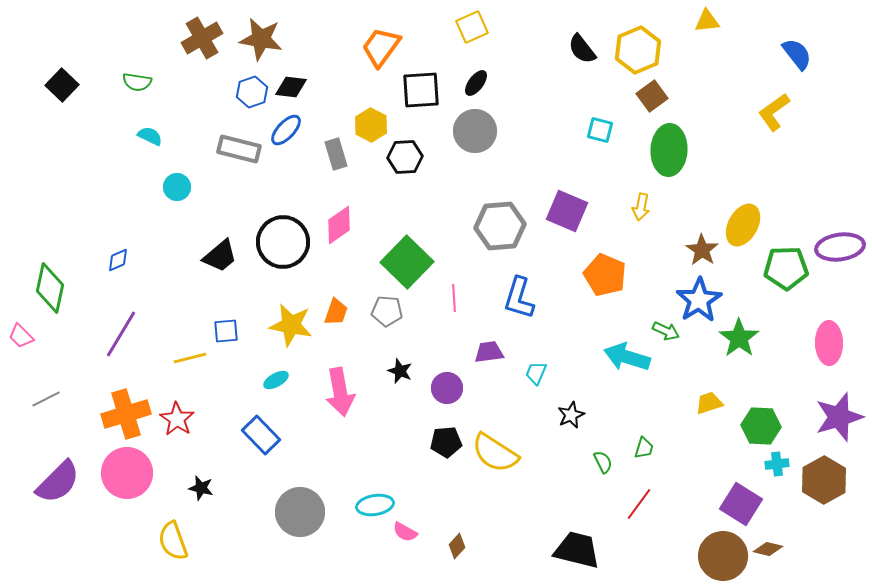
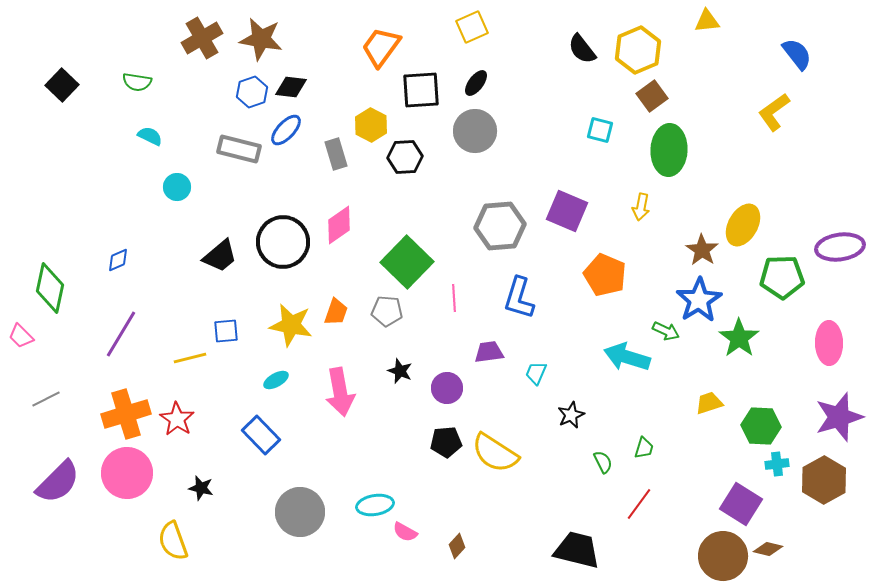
green pentagon at (786, 268): moved 4 px left, 9 px down
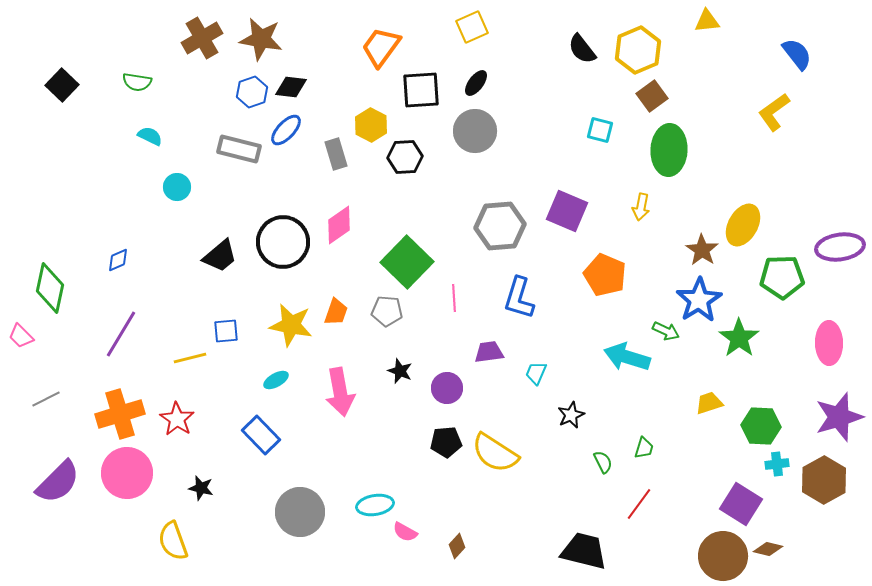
orange cross at (126, 414): moved 6 px left
black trapezoid at (577, 550): moved 7 px right, 1 px down
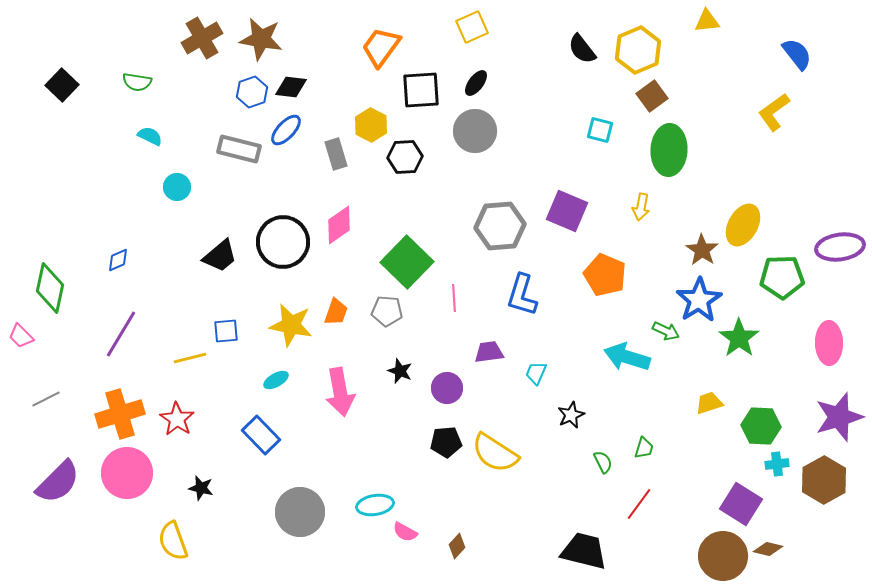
blue L-shape at (519, 298): moved 3 px right, 3 px up
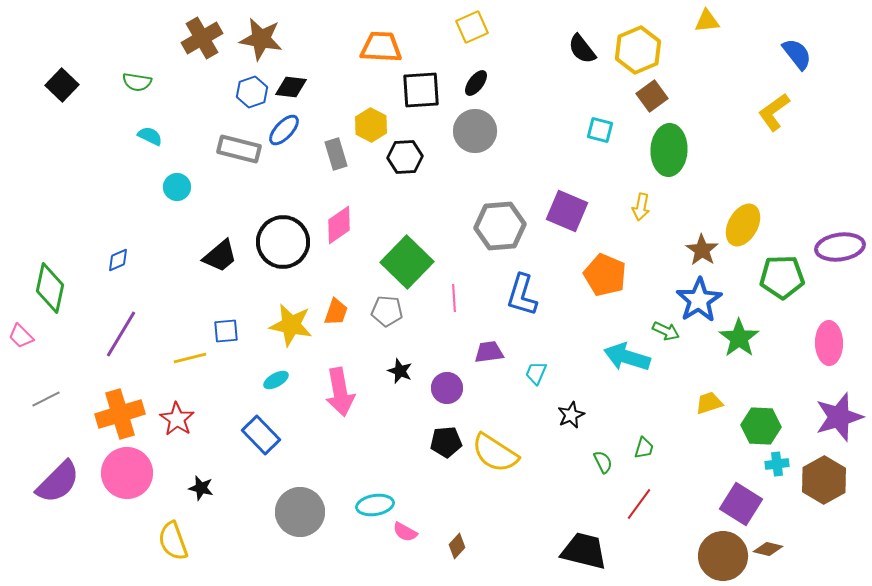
orange trapezoid at (381, 47): rotated 57 degrees clockwise
blue ellipse at (286, 130): moved 2 px left
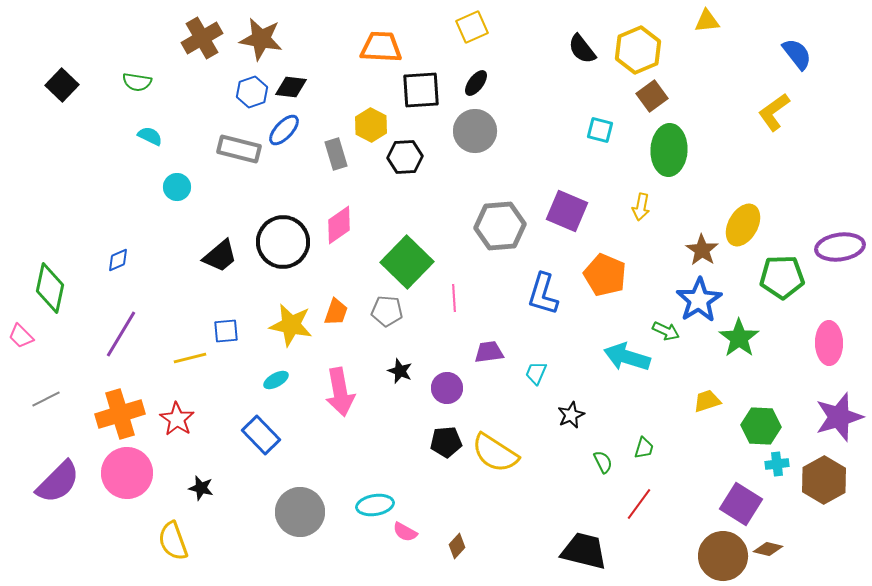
blue L-shape at (522, 295): moved 21 px right, 1 px up
yellow trapezoid at (709, 403): moved 2 px left, 2 px up
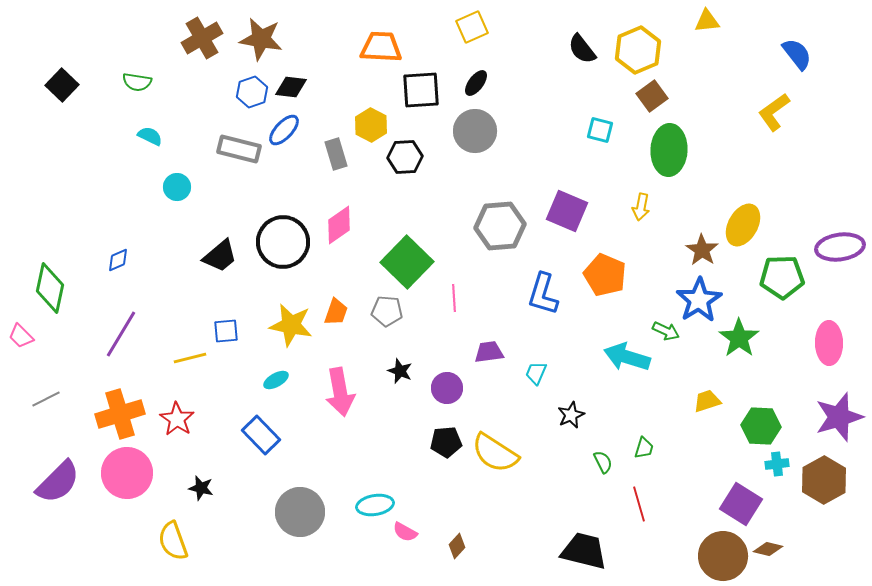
red line at (639, 504): rotated 52 degrees counterclockwise
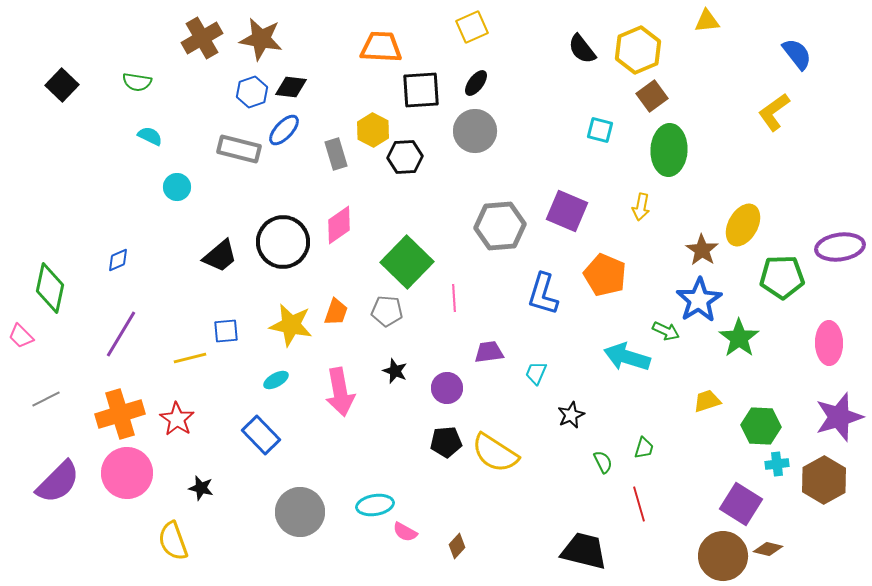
yellow hexagon at (371, 125): moved 2 px right, 5 px down
black star at (400, 371): moved 5 px left
